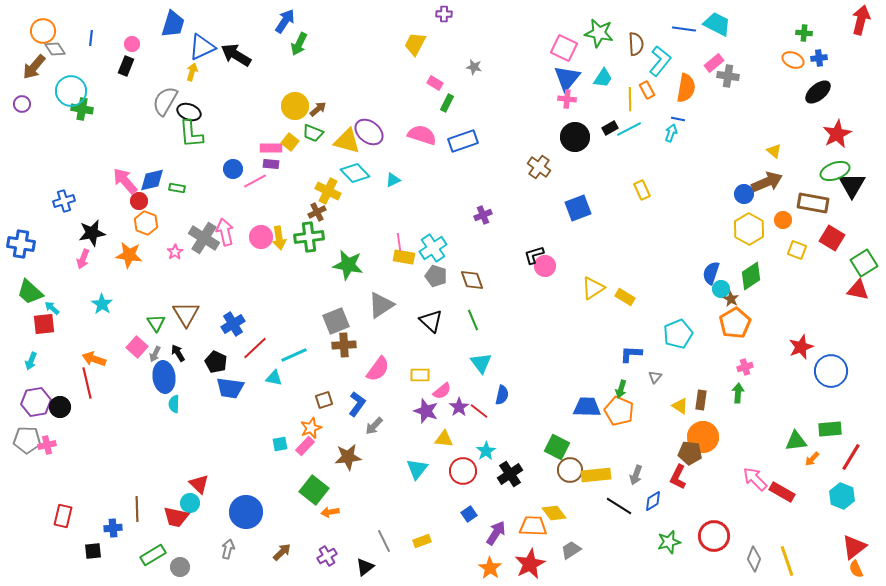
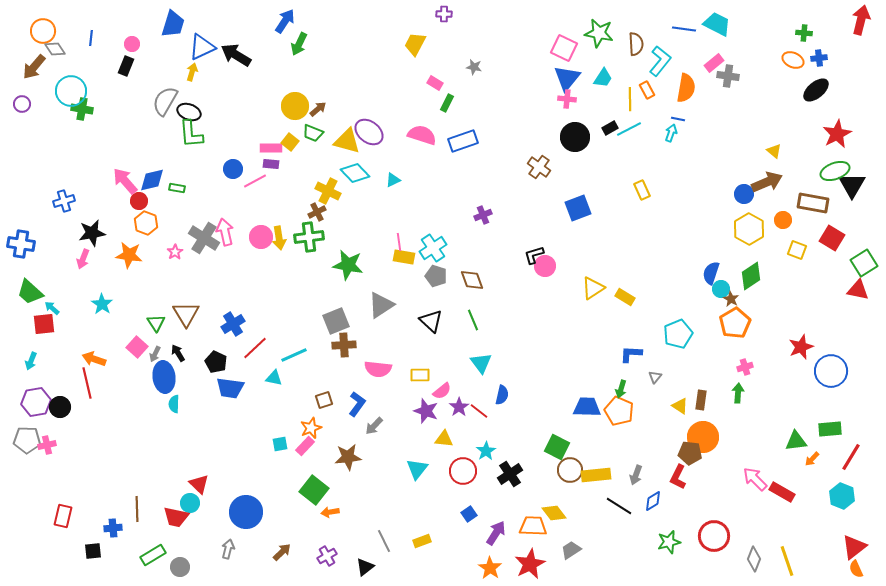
black ellipse at (818, 92): moved 2 px left, 2 px up
pink semicircle at (378, 369): rotated 60 degrees clockwise
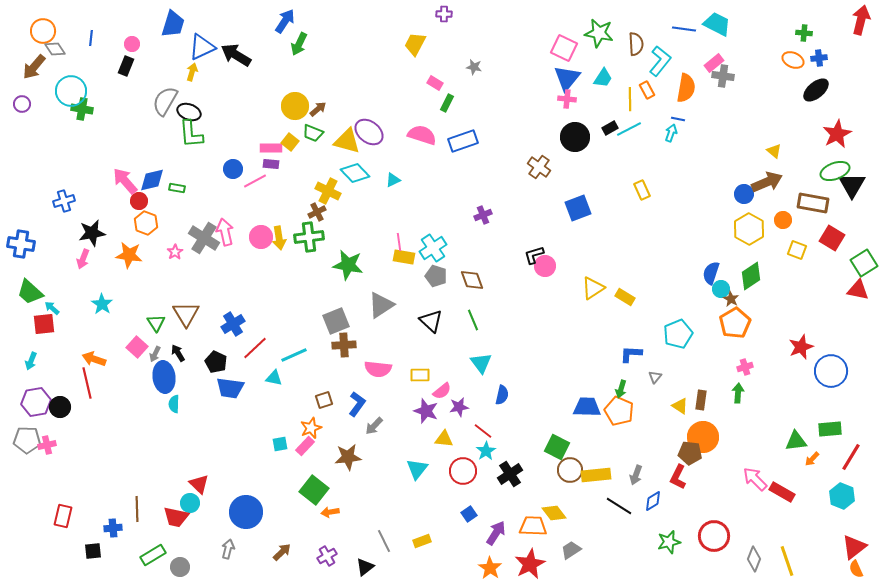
gray cross at (728, 76): moved 5 px left
purple star at (459, 407): rotated 24 degrees clockwise
red line at (479, 411): moved 4 px right, 20 px down
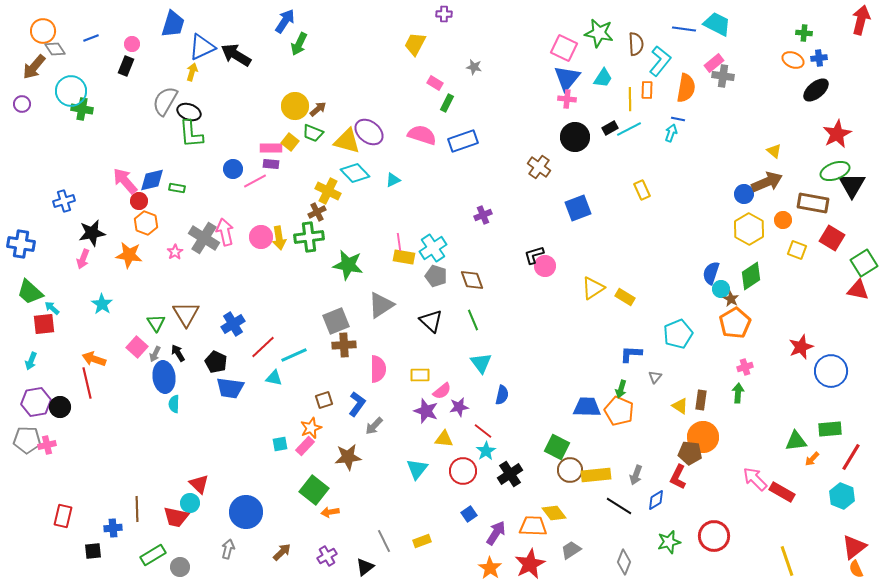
blue line at (91, 38): rotated 63 degrees clockwise
orange rectangle at (647, 90): rotated 30 degrees clockwise
red line at (255, 348): moved 8 px right, 1 px up
pink semicircle at (378, 369): rotated 96 degrees counterclockwise
blue diamond at (653, 501): moved 3 px right, 1 px up
gray diamond at (754, 559): moved 130 px left, 3 px down
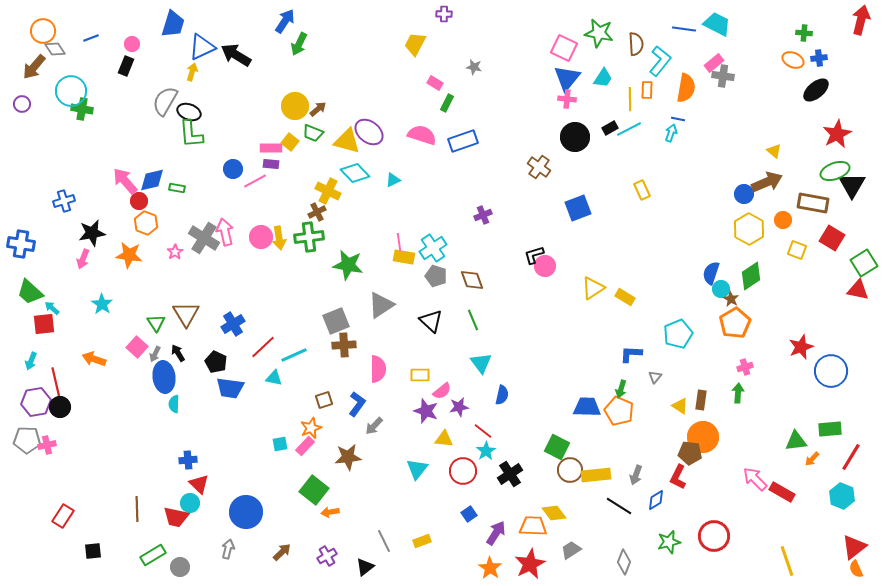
red line at (87, 383): moved 31 px left
red rectangle at (63, 516): rotated 20 degrees clockwise
blue cross at (113, 528): moved 75 px right, 68 px up
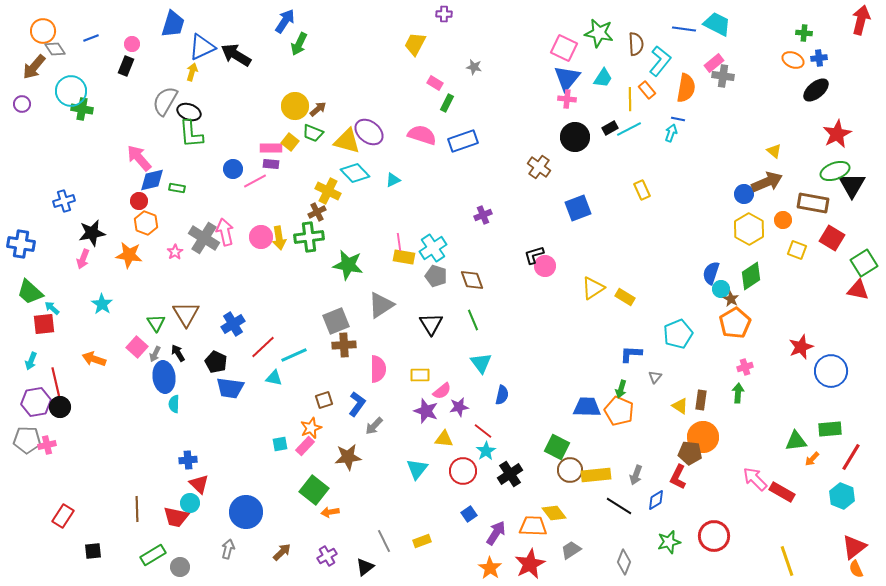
orange rectangle at (647, 90): rotated 42 degrees counterclockwise
pink arrow at (125, 181): moved 14 px right, 23 px up
black triangle at (431, 321): moved 3 px down; rotated 15 degrees clockwise
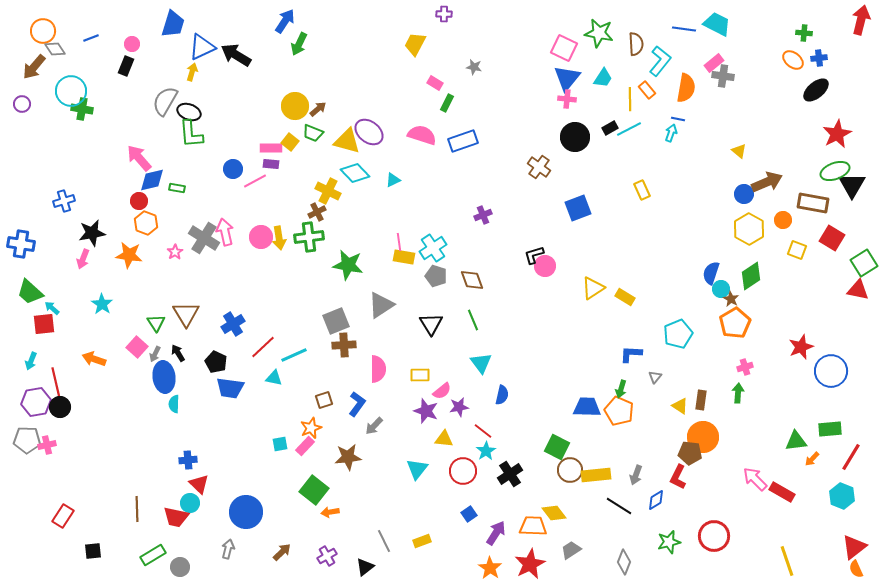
orange ellipse at (793, 60): rotated 15 degrees clockwise
yellow triangle at (774, 151): moved 35 px left
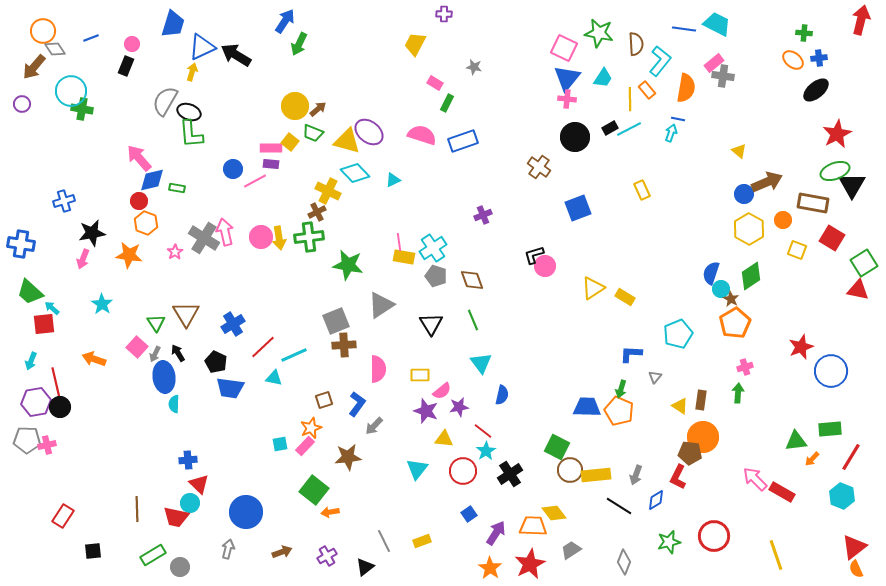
brown arrow at (282, 552): rotated 24 degrees clockwise
yellow line at (787, 561): moved 11 px left, 6 px up
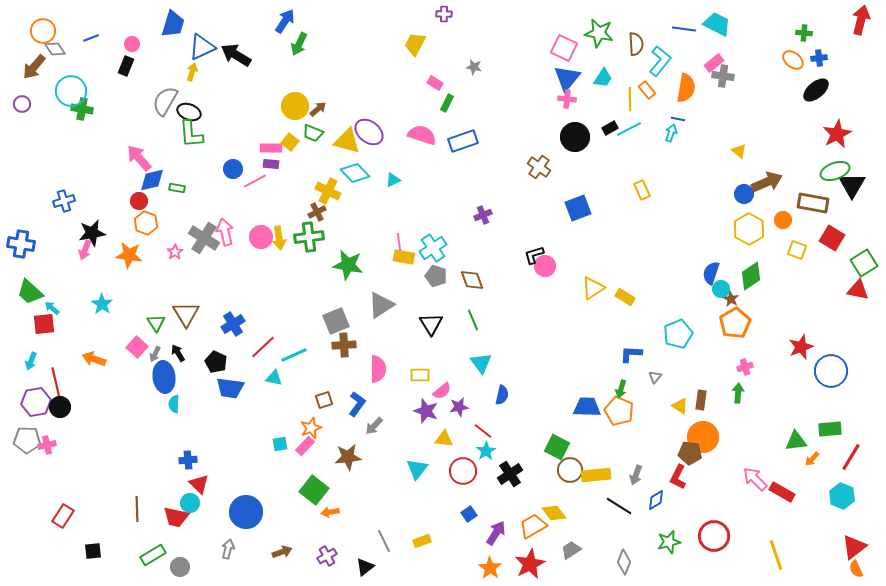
pink arrow at (83, 259): moved 2 px right, 9 px up
orange trapezoid at (533, 526): rotated 32 degrees counterclockwise
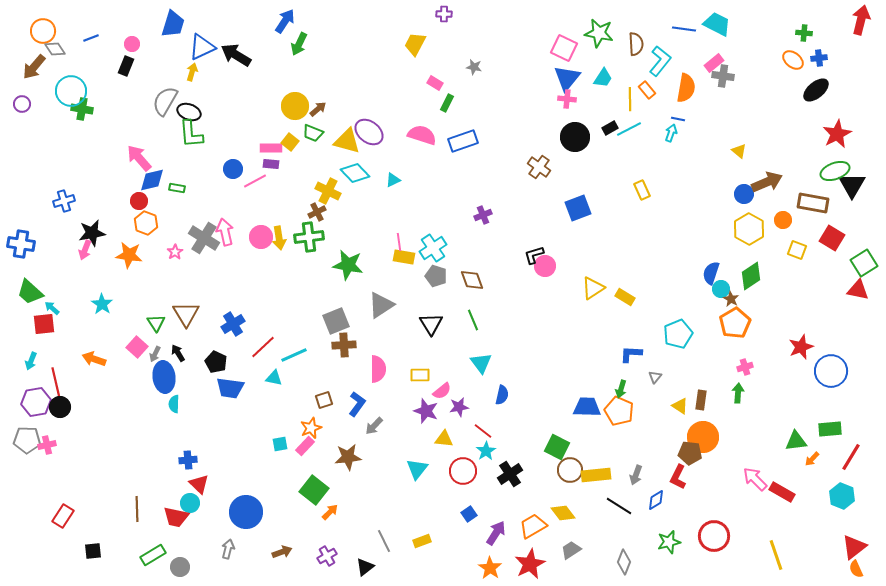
orange arrow at (330, 512): rotated 144 degrees clockwise
yellow diamond at (554, 513): moved 9 px right
